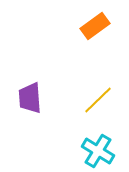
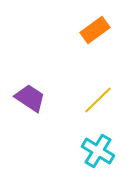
orange rectangle: moved 4 px down
purple trapezoid: rotated 128 degrees clockwise
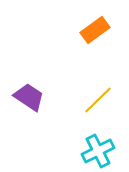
purple trapezoid: moved 1 px left, 1 px up
cyan cross: rotated 32 degrees clockwise
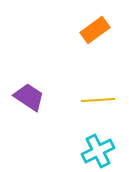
yellow line: rotated 40 degrees clockwise
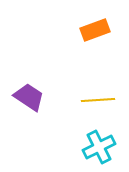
orange rectangle: rotated 16 degrees clockwise
cyan cross: moved 1 px right, 4 px up
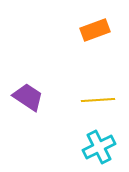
purple trapezoid: moved 1 px left
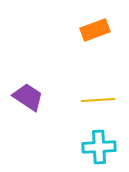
cyan cross: rotated 24 degrees clockwise
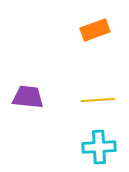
purple trapezoid: rotated 28 degrees counterclockwise
